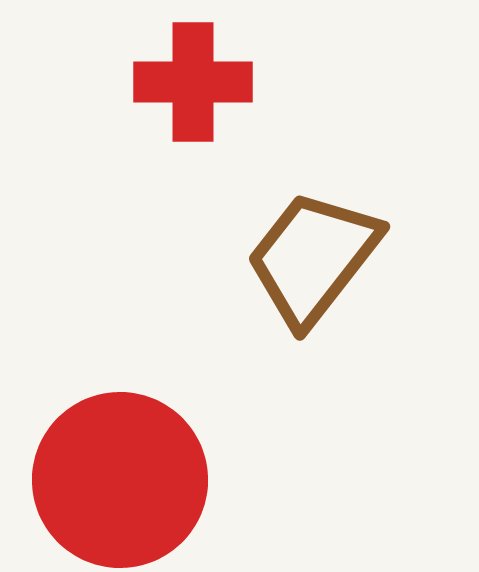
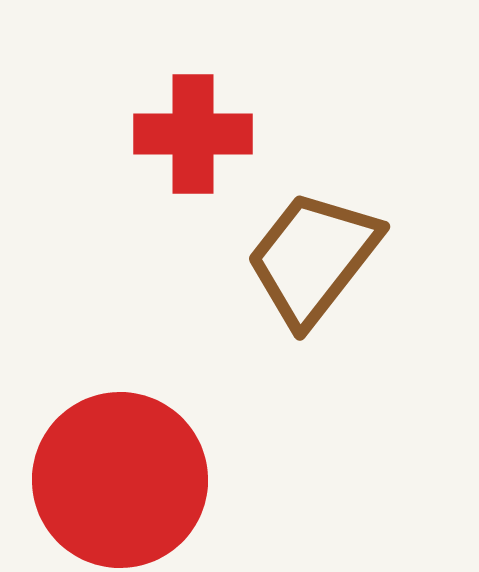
red cross: moved 52 px down
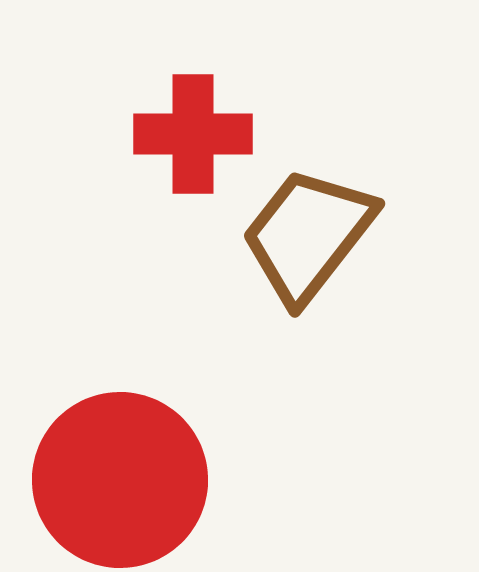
brown trapezoid: moved 5 px left, 23 px up
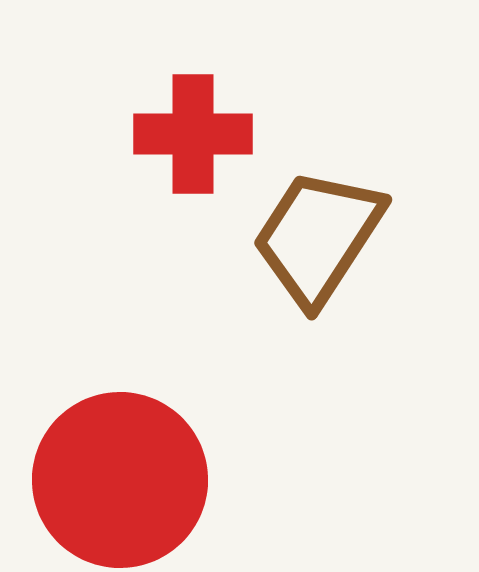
brown trapezoid: moved 10 px right, 2 px down; rotated 5 degrees counterclockwise
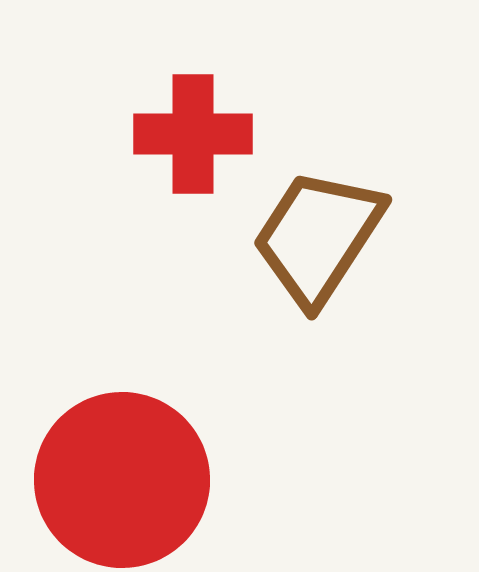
red circle: moved 2 px right
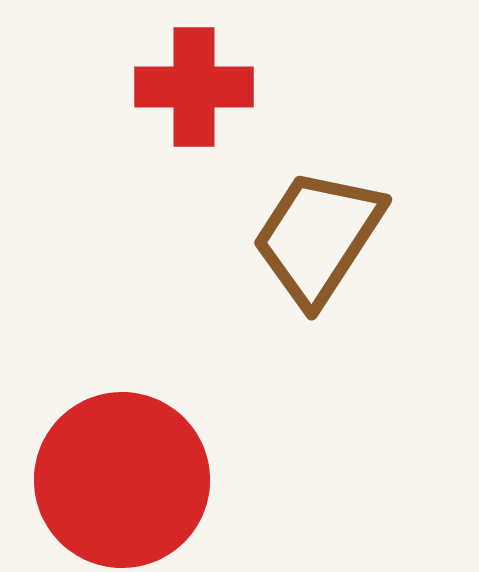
red cross: moved 1 px right, 47 px up
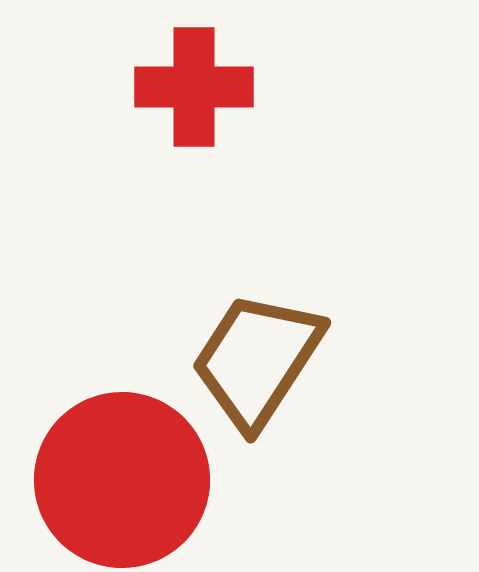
brown trapezoid: moved 61 px left, 123 px down
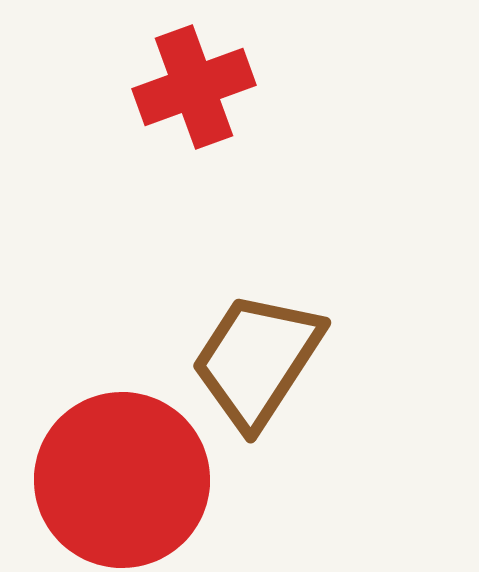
red cross: rotated 20 degrees counterclockwise
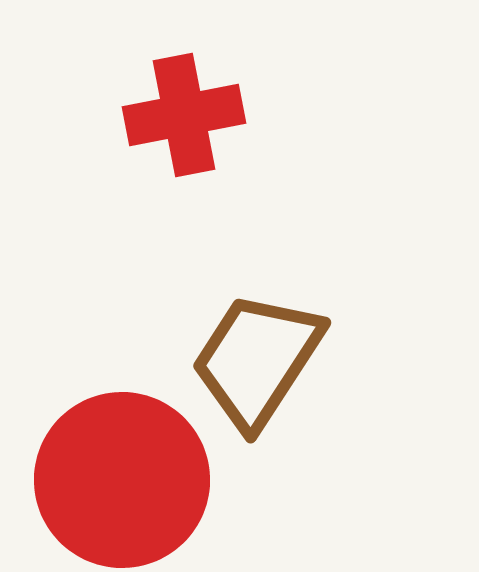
red cross: moved 10 px left, 28 px down; rotated 9 degrees clockwise
